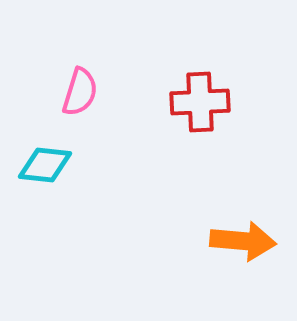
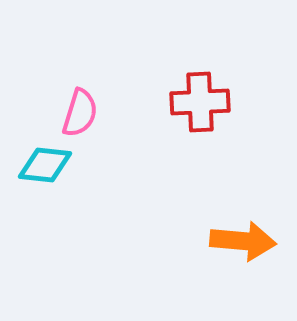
pink semicircle: moved 21 px down
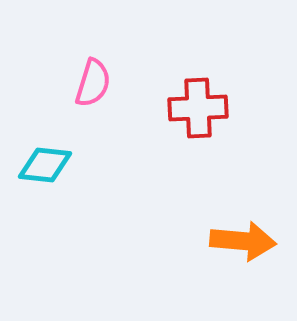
red cross: moved 2 px left, 6 px down
pink semicircle: moved 13 px right, 30 px up
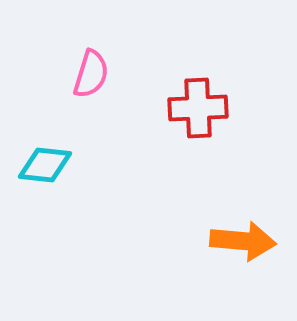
pink semicircle: moved 2 px left, 9 px up
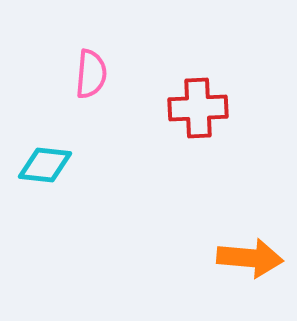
pink semicircle: rotated 12 degrees counterclockwise
orange arrow: moved 7 px right, 17 px down
